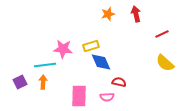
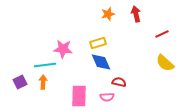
yellow rectangle: moved 7 px right, 3 px up
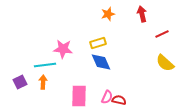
red arrow: moved 6 px right
red semicircle: moved 18 px down
pink semicircle: rotated 64 degrees counterclockwise
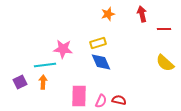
red line: moved 2 px right, 5 px up; rotated 24 degrees clockwise
pink semicircle: moved 6 px left, 4 px down
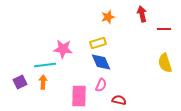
orange star: moved 3 px down
yellow semicircle: rotated 30 degrees clockwise
pink semicircle: moved 16 px up
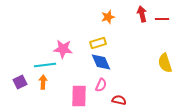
red line: moved 2 px left, 10 px up
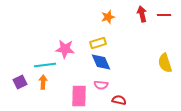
red line: moved 2 px right, 4 px up
pink star: moved 2 px right
pink semicircle: rotated 72 degrees clockwise
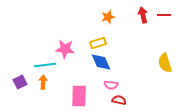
red arrow: moved 1 px right, 1 px down
pink semicircle: moved 10 px right
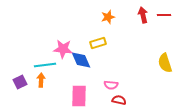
pink star: moved 2 px left
blue diamond: moved 20 px left, 2 px up
orange arrow: moved 2 px left, 2 px up
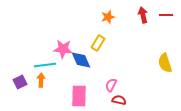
red line: moved 2 px right
yellow rectangle: rotated 42 degrees counterclockwise
pink semicircle: rotated 112 degrees clockwise
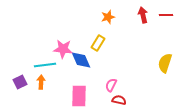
yellow semicircle: rotated 36 degrees clockwise
orange arrow: moved 2 px down
